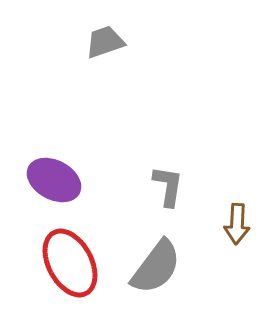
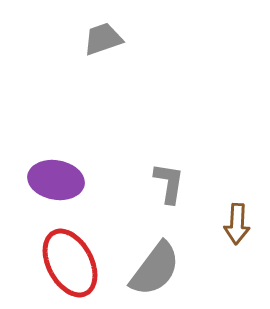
gray trapezoid: moved 2 px left, 3 px up
purple ellipse: moved 2 px right; rotated 18 degrees counterclockwise
gray L-shape: moved 1 px right, 3 px up
gray semicircle: moved 1 px left, 2 px down
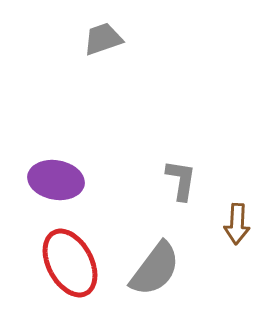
gray L-shape: moved 12 px right, 3 px up
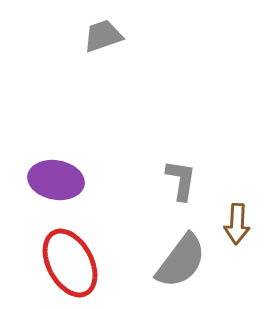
gray trapezoid: moved 3 px up
gray semicircle: moved 26 px right, 8 px up
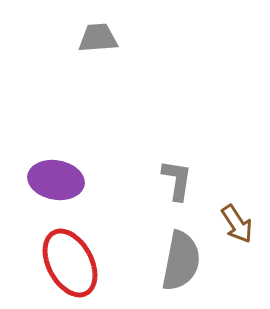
gray trapezoid: moved 5 px left, 2 px down; rotated 15 degrees clockwise
gray L-shape: moved 4 px left
brown arrow: rotated 36 degrees counterclockwise
gray semicircle: rotated 26 degrees counterclockwise
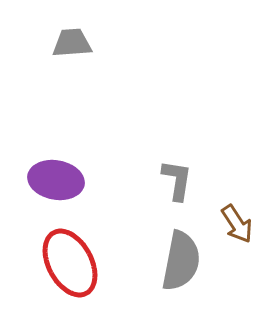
gray trapezoid: moved 26 px left, 5 px down
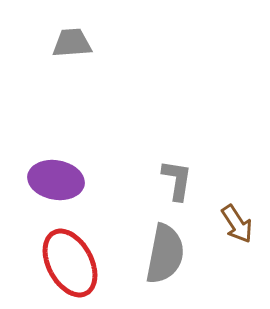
gray semicircle: moved 16 px left, 7 px up
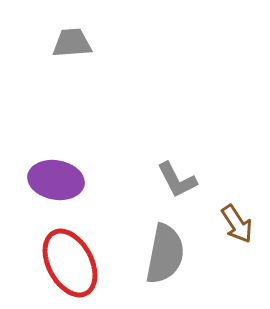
gray L-shape: rotated 144 degrees clockwise
